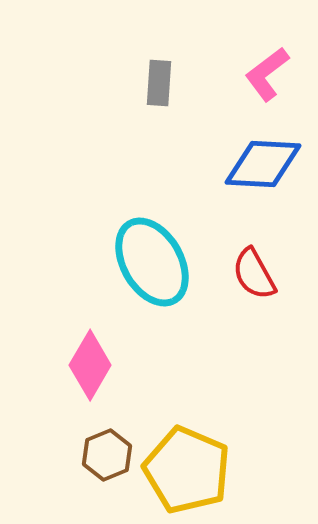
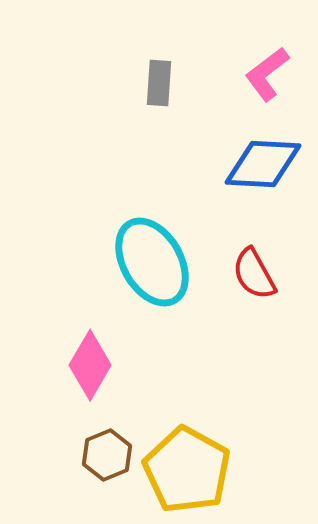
yellow pentagon: rotated 6 degrees clockwise
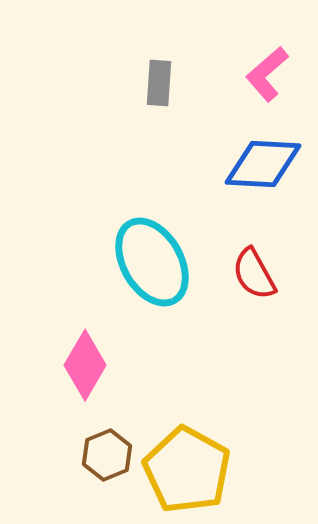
pink L-shape: rotated 4 degrees counterclockwise
pink diamond: moved 5 px left
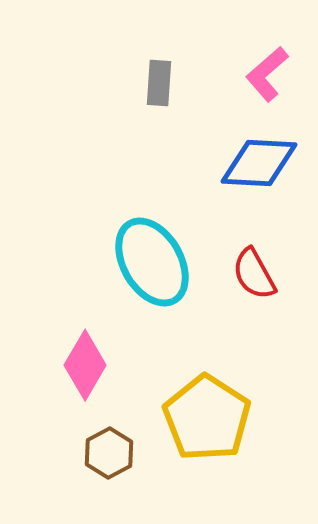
blue diamond: moved 4 px left, 1 px up
brown hexagon: moved 2 px right, 2 px up; rotated 6 degrees counterclockwise
yellow pentagon: moved 20 px right, 52 px up; rotated 4 degrees clockwise
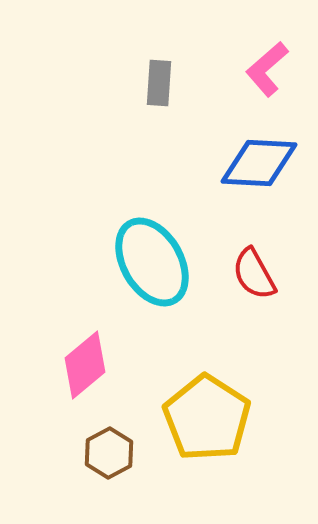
pink L-shape: moved 5 px up
pink diamond: rotated 20 degrees clockwise
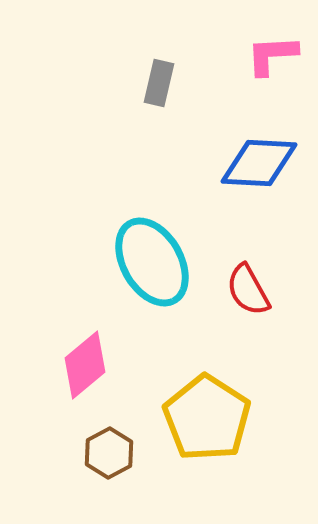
pink L-shape: moved 5 px right, 14 px up; rotated 38 degrees clockwise
gray rectangle: rotated 9 degrees clockwise
red semicircle: moved 6 px left, 16 px down
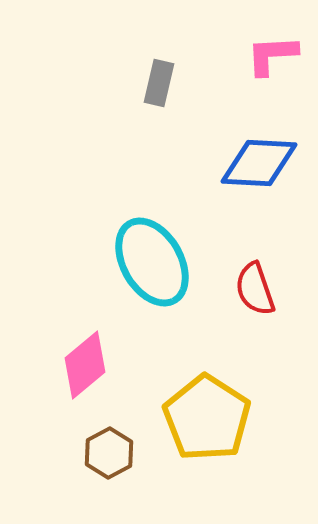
red semicircle: moved 7 px right, 1 px up; rotated 10 degrees clockwise
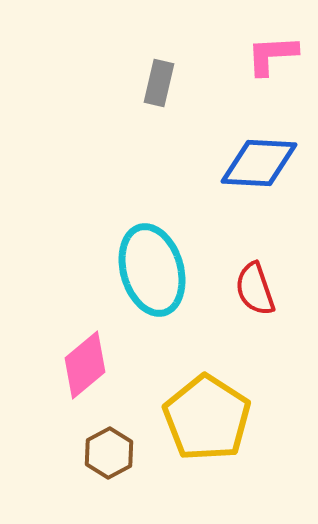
cyan ellipse: moved 8 px down; rotated 14 degrees clockwise
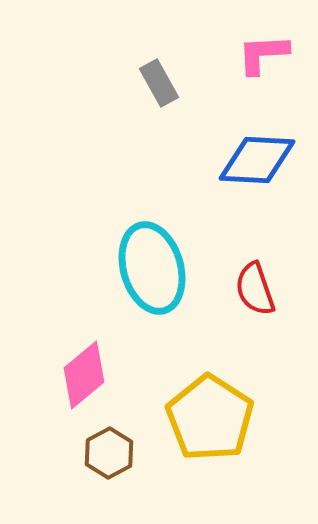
pink L-shape: moved 9 px left, 1 px up
gray rectangle: rotated 42 degrees counterclockwise
blue diamond: moved 2 px left, 3 px up
cyan ellipse: moved 2 px up
pink diamond: moved 1 px left, 10 px down
yellow pentagon: moved 3 px right
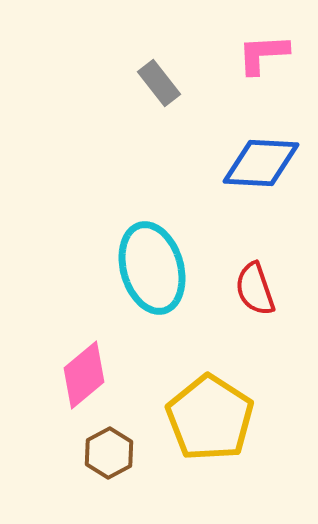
gray rectangle: rotated 9 degrees counterclockwise
blue diamond: moved 4 px right, 3 px down
